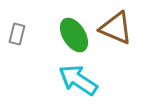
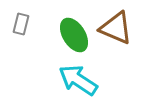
gray rectangle: moved 4 px right, 10 px up
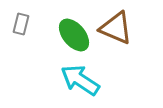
green ellipse: rotated 8 degrees counterclockwise
cyan arrow: moved 2 px right
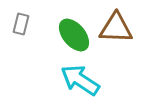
brown triangle: rotated 21 degrees counterclockwise
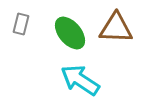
green ellipse: moved 4 px left, 2 px up
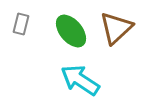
brown triangle: rotated 45 degrees counterclockwise
green ellipse: moved 1 px right, 2 px up
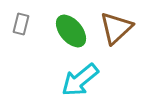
cyan arrow: rotated 72 degrees counterclockwise
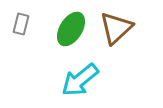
green ellipse: moved 2 px up; rotated 72 degrees clockwise
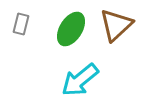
brown triangle: moved 3 px up
